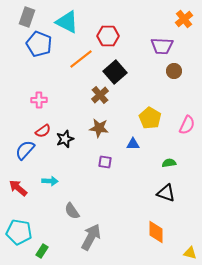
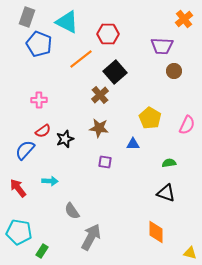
red hexagon: moved 2 px up
red arrow: rotated 12 degrees clockwise
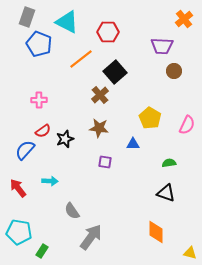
red hexagon: moved 2 px up
gray arrow: rotated 8 degrees clockwise
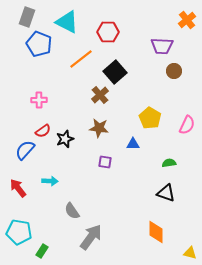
orange cross: moved 3 px right, 1 px down
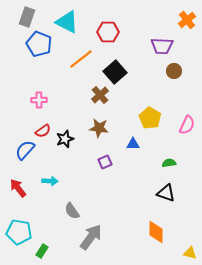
purple square: rotated 32 degrees counterclockwise
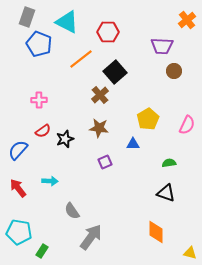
yellow pentagon: moved 2 px left, 1 px down; rotated 10 degrees clockwise
blue semicircle: moved 7 px left
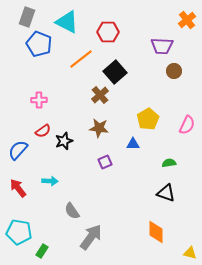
black star: moved 1 px left, 2 px down
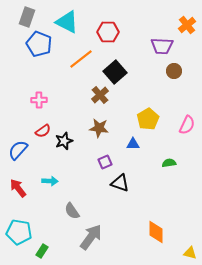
orange cross: moved 5 px down
black triangle: moved 46 px left, 10 px up
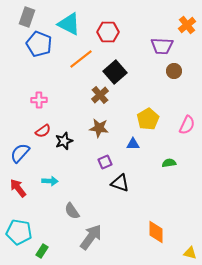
cyan triangle: moved 2 px right, 2 px down
blue semicircle: moved 2 px right, 3 px down
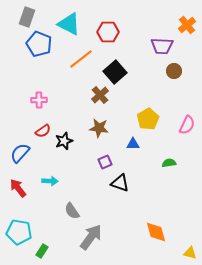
orange diamond: rotated 15 degrees counterclockwise
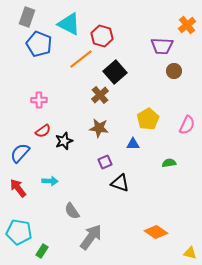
red hexagon: moved 6 px left, 4 px down; rotated 15 degrees clockwise
orange diamond: rotated 40 degrees counterclockwise
